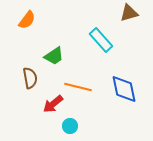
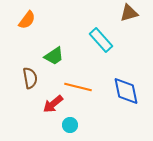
blue diamond: moved 2 px right, 2 px down
cyan circle: moved 1 px up
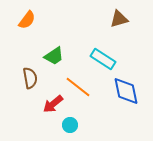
brown triangle: moved 10 px left, 6 px down
cyan rectangle: moved 2 px right, 19 px down; rotated 15 degrees counterclockwise
orange line: rotated 24 degrees clockwise
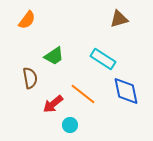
orange line: moved 5 px right, 7 px down
